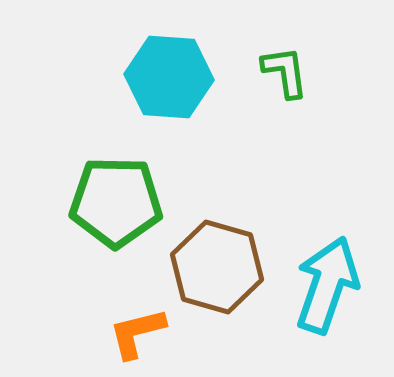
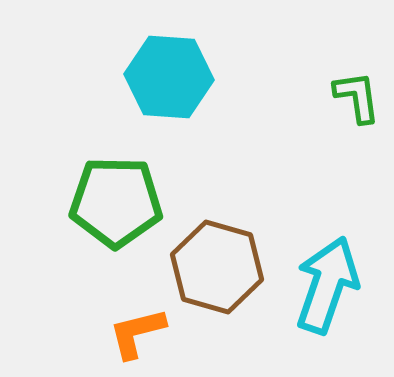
green L-shape: moved 72 px right, 25 px down
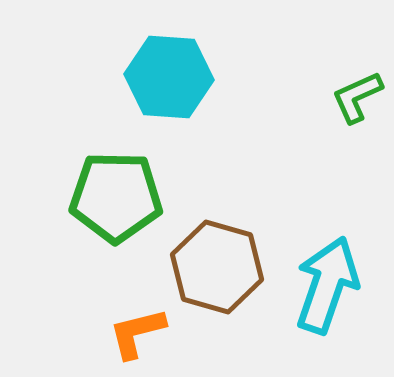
green L-shape: rotated 106 degrees counterclockwise
green pentagon: moved 5 px up
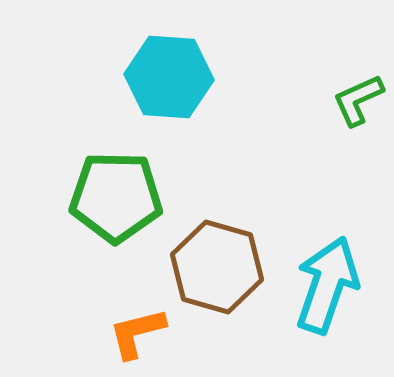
green L-shape: moved 1 px right, 3 px down
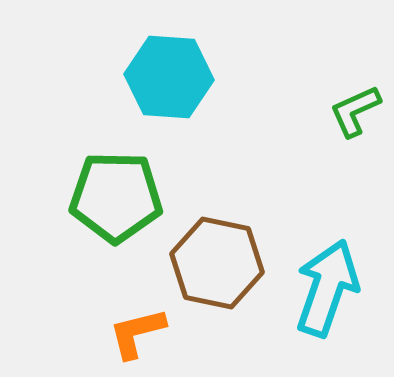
green L-shape: moved 3 px left, 11 px down
brown hexagon: moved 4 px up; rotated 4 degrees counterclockwise
cyan arrow: moved 3 px down
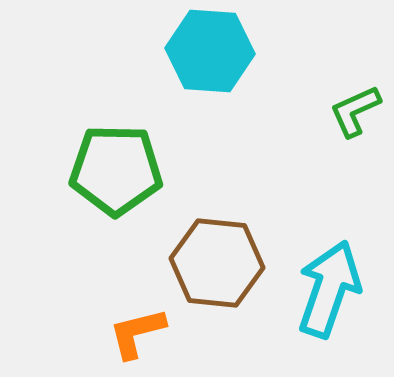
cyan hexagon: moved 41 px right, 26 px up
green pentagon: moved 27 px up
brown hexagon: rotated 6 degrees counterclockwise
cyan arrow: moved 2 px right, 1 px down
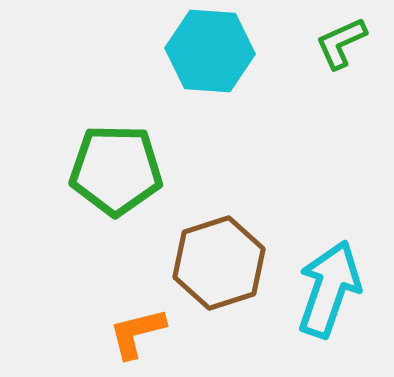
green L-shape: moved 14 px left, 68 px up
brown hexagon: moved 2 px right; rotated 24 degrees counterclockwise
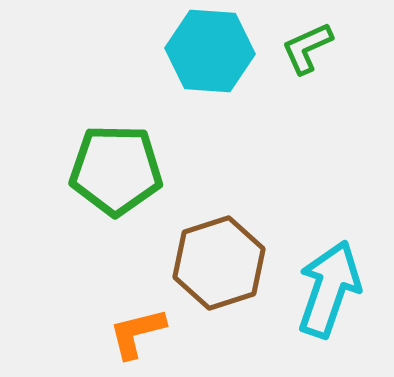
green L-shape: moved 34 px left, 5 px down
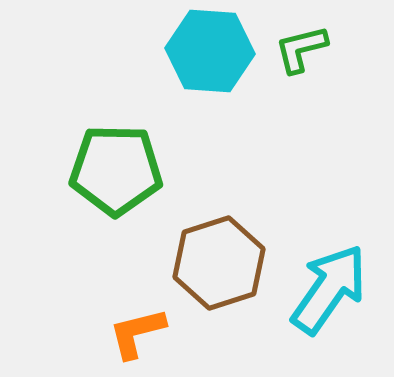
green L-shape: moved 6 px left, 1 px down; rotated 10 degrees clockwise
cyan arrow: rotated 16 degrees clockwise
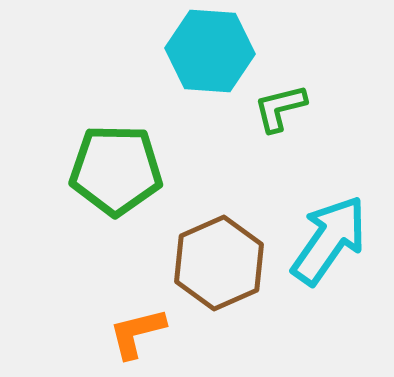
green L-shape: moved 21 px left, 59 px down
brown hexagon: rotated 6 degrees counterclockwise
cyan arrow: moved 49 px up
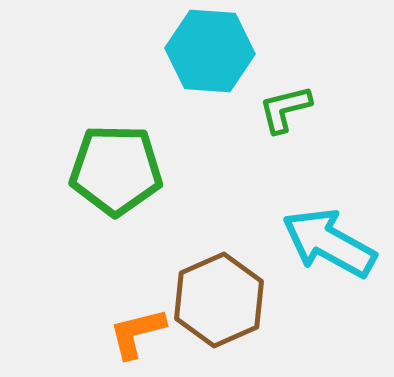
green L-shape: moved 5 px right, 1 px down
cyan arrow: moved 3 px down; rotated 96 degrees counterclockwise
brown hexagon: moved 37 px down
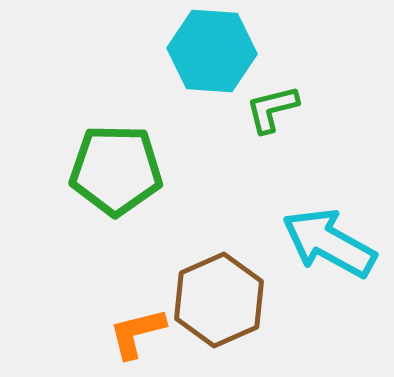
cyan hexagon: moved 2 px right
green L-shape: moved 13 px left
